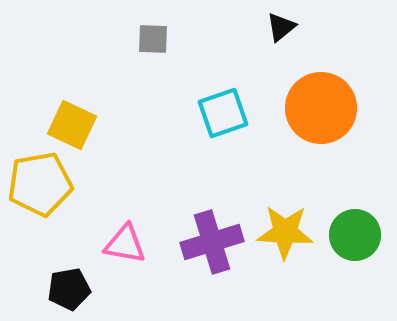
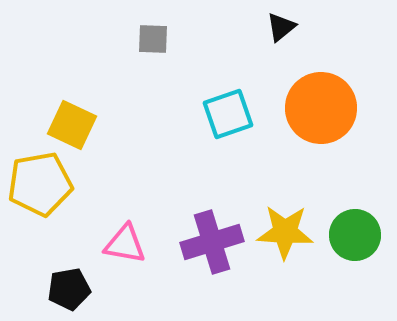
cyan square: moved 5 px right, 1 px down
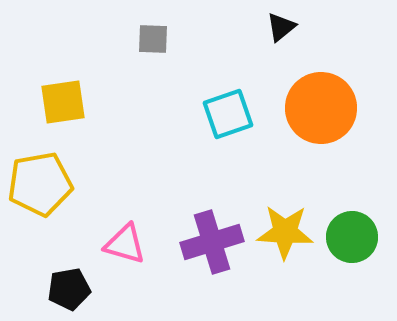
yellow square: moved 9 px left, 23 px up; rotated 33 degrees counterclockwise
green circle: moved 3 px left, 2 px down
pink triangle: rotated 6 degrees clockwise
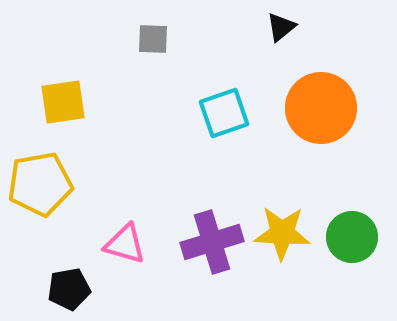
cyan square: moved 4 px left, 1 px up
yellow star: moved 3 px left, 1 px down
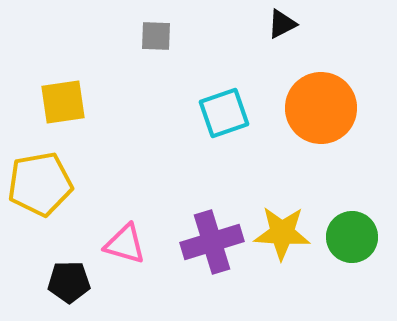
black triangle: moved 1 px right, 3 px up; rotated 12 degrees clockwise
gray square: moved 3 px right, 3 px up
black pentagon: moved 7 px up; rotated 9 degrees clockwise
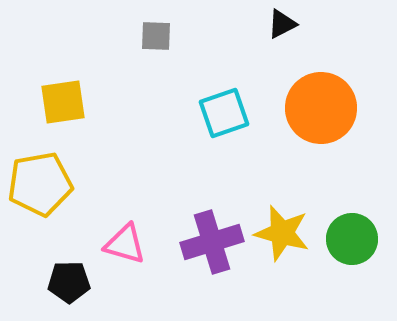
yellow star: rotated 12 degrees clockwise
green circle: moved 2 px down
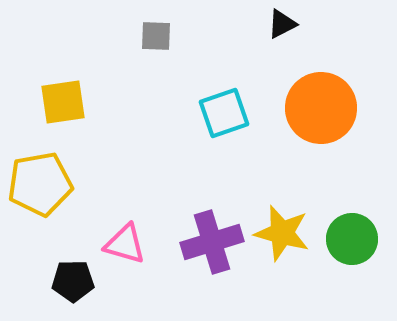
black pentagon: moved 4 px right, 1 px up
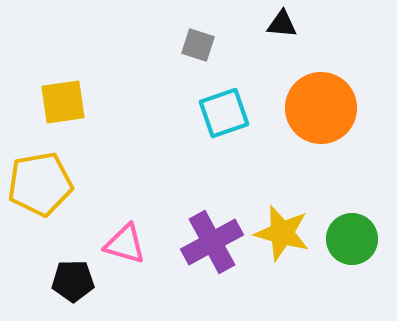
black triangle: rotated 32 degrees clockwise
gray square: moved 42 px right, 9 px down; rotated 16 degrees clockwise
purple cross: rotated 12 degrees counterclockwise
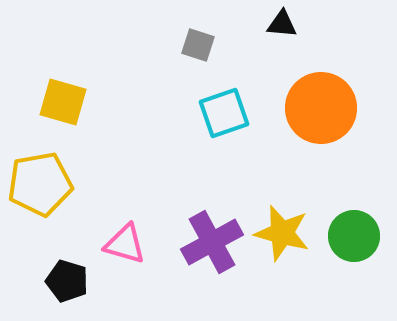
yellow square: rotated 24 degrees clockwise
green circle: moved 2 px right, 3 px up
black pentagon: moved 6 px left; rotated 18 degrees clockwise
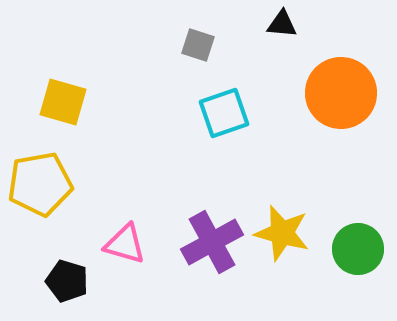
orange circle: moved 20 px right, 15 px up
green circle: moved 4 px right, 13 px down
